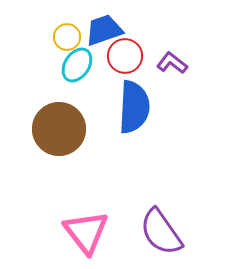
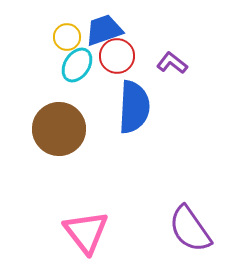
red circle: moved 8 px left
purple semicircle: moved 29 px right, 3 px up
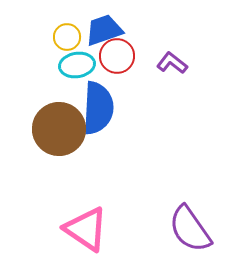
cyan ellipse: rotated 48 degrees clockwise
blue semicircle: moved 36 px left, 1 px down
pink triangle: moved 3 px up; rotated 18 degrees counterclockwise
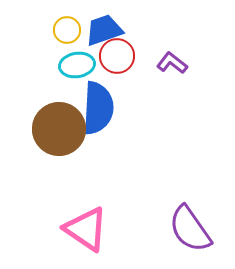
yellow circle: moved 7 px up
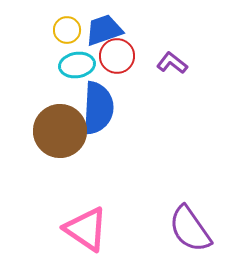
brown circle: moved 1 px right, 2 px down
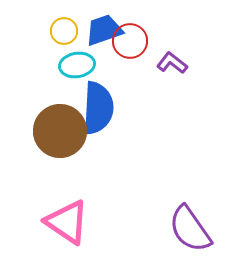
yellow circle: moved 3 px left, 1 px down
red circle: moved 13 px right, 15 px up
pink triangle: moved 19 px left, 7 px up
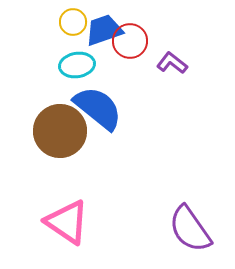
yellow circle: moved 9 px right, 9 px up
blue semicircle: rotated 54 degrees counterclockwise
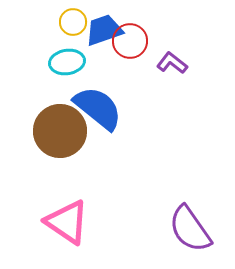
cyan ellipse: moved 10 px left, 3 px up
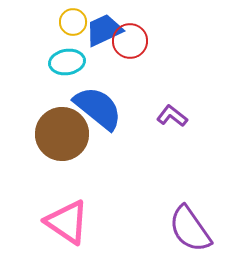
blue trapezoid: rotated 6 degrees counterclockwise
purple L-shape: moved 53 px down
brown circle: moved 2 px right, 3 px down
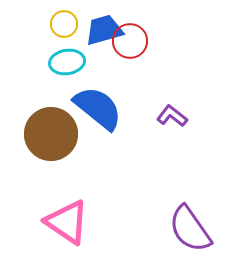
yellow circle: moved 9 px left, 2 px down
blue trapezoid: rotated 9 degrees clockwise
brown circle: moved 11 px left
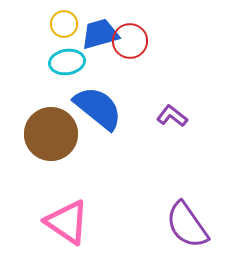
blue trapezoid: moved 4 px left, 4 px down
purple semicircle: moved 3 px left, 4 px up
